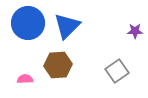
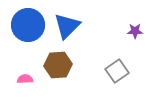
blue circle: moved 2 px down
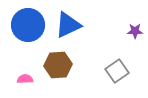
blue triangle: moved 1 px right, 1 px up; rotated 20 degrees clockwise
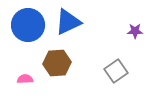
blue triangle: moved 3 px up
brown hexagon: moved 1 px left, 2 px up
gray square: moved 1 px left
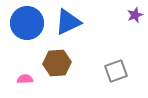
blue circle: moved 1 px left, 2 px up
purple star: moved 16 px up; rotated 21 degrees counterclockwise
gray square: rotated 15 degrees clockwise
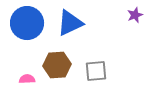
blue triangle: moved 2 px right, 1 px down
brown hexagon: moved 2 px down
gray square: moved 20 px left; rotated 15 degrees clockwise
pink semicircle: moved 2 px right
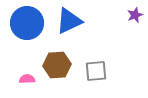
blue triangle: moved 1 px left, 2 px up
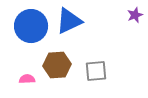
blue circle: moved 4 px right, 3 px down
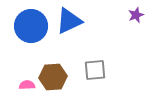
purple star: moved 1 px right
brown hexagon: moved 4 px left, 12 px down
gray square: moved 1 px left, 1 px up
pink semicircle: moved 6 px down
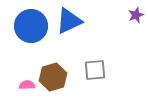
brown hexagon: rotated 12 degrees counterclockwise
